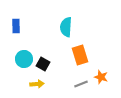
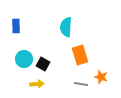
gray line: rotated 32 degrees clockwise
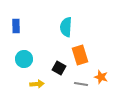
black square: moved 16 px right, 4 px down
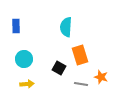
yellow arrow: moved 10 px left
